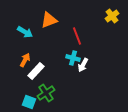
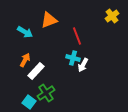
cyan square: rotated 16 degrees clockwise
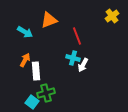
white rectangle: rotated 48 degrees counterclockwise
green cross: rotated 18 degrees clockwise
cyan square: moved 3 px right
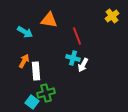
orange triangle: rotated 30 degrees clockwise
orange arrow: moved 1 px left, 1 px down
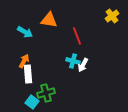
cyan cross: moved 3 px down
white rectangle: moved 8 px left, 3 px down
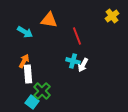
green cross: moved 4 px left, 2 px up; rotated 30 degrees counterclockwise
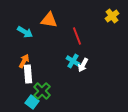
cyan cross: rotated 16 degrees clockwise
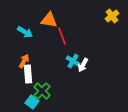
red line: moved 15 px left
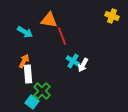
yellow cross: rotated 32 degrees counterclockwise
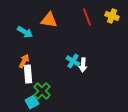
red line: moved 25 px right, 19 px up
white arrow: rotated 24 degrees counterclockwise
cyan square: rotated 24 degrees clockwise
